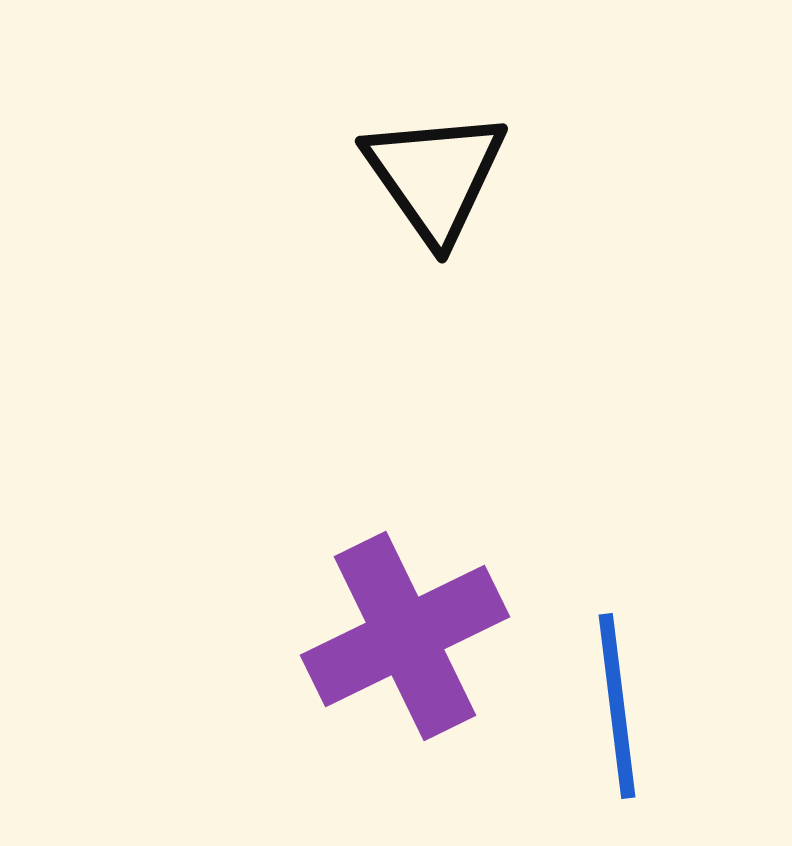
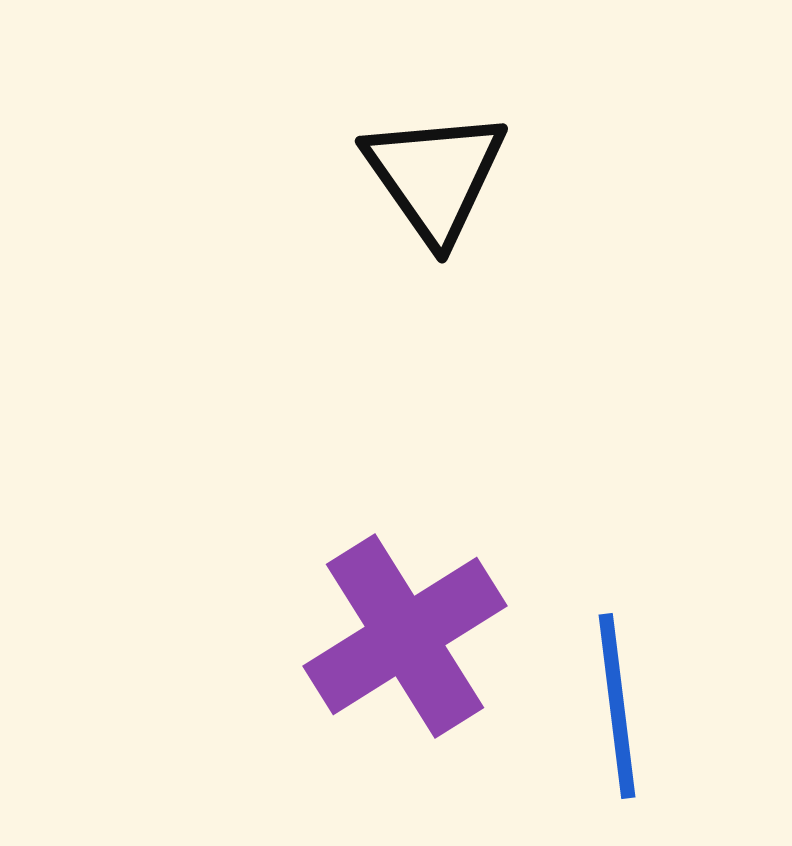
purple cross: rotated 6 degrees counterclockwise
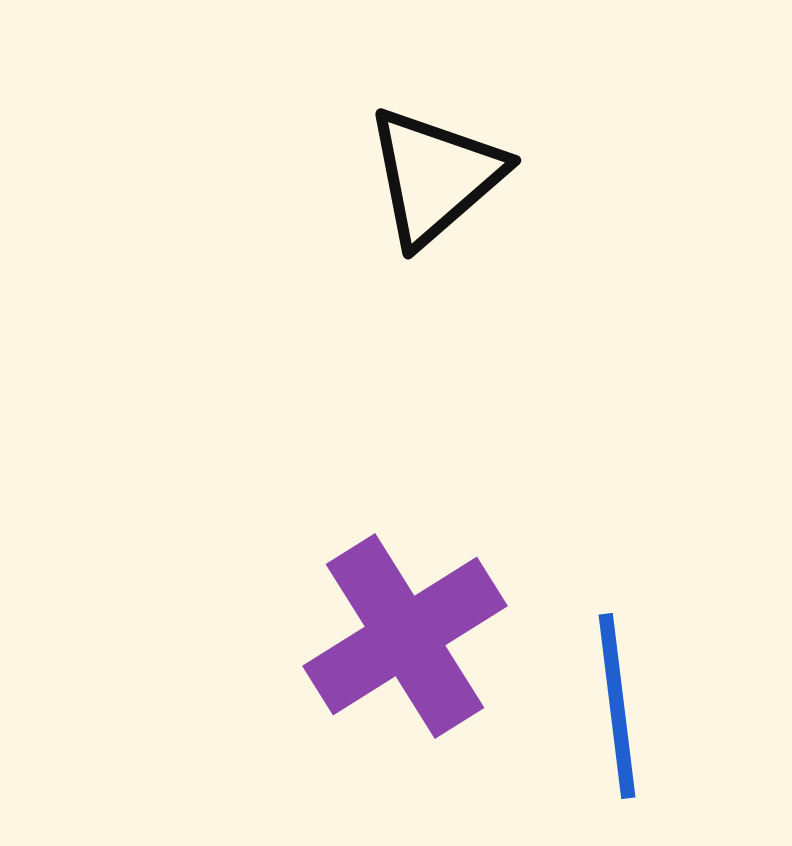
black triangle: rotated 24 degrees clockwise
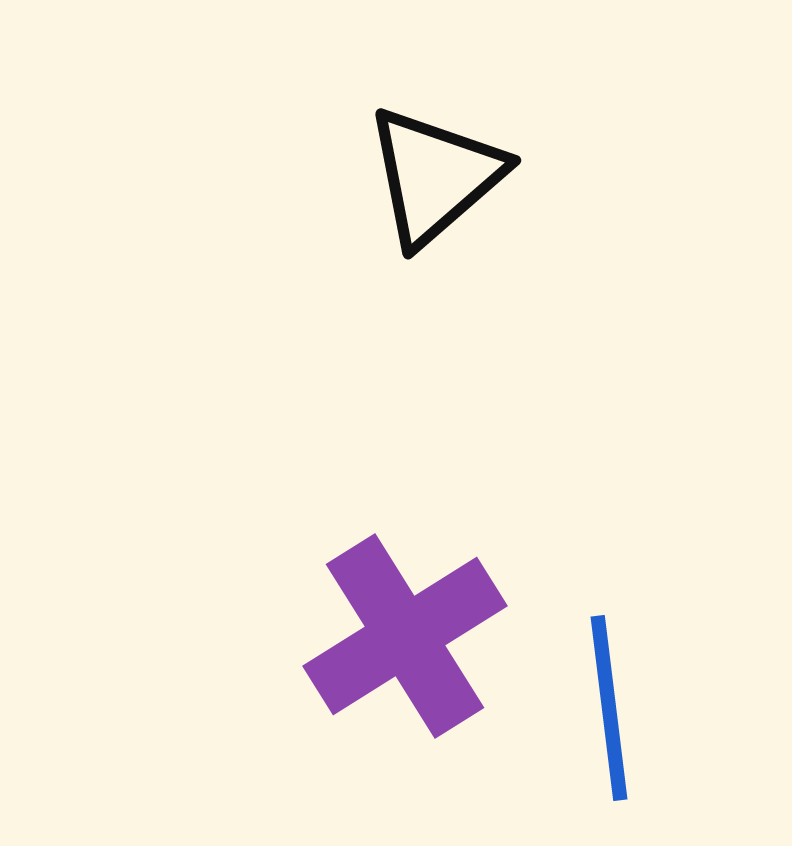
blue line: moved 8 px left, 2 px down
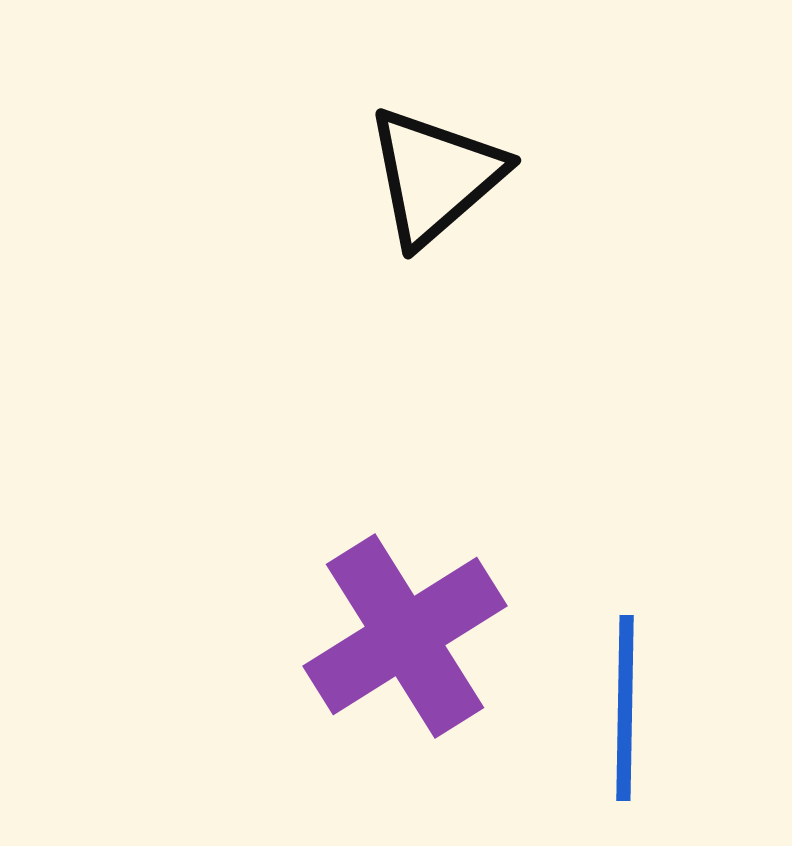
blue line: moved 16 px right; rotated 8 degrees clockwise
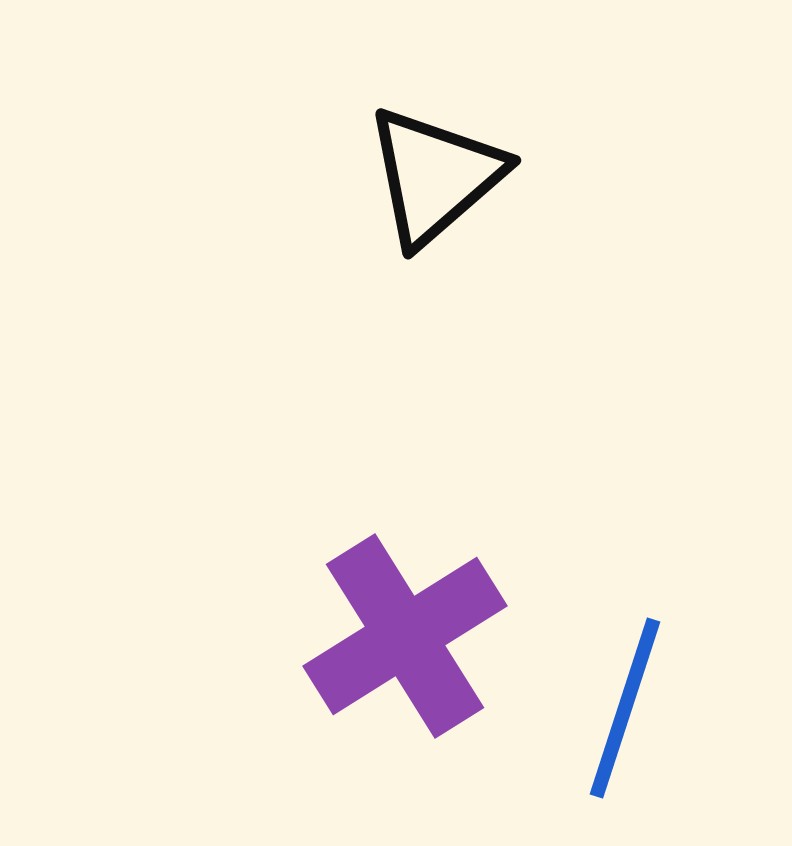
blue line: rotated 17 degrees clockwise
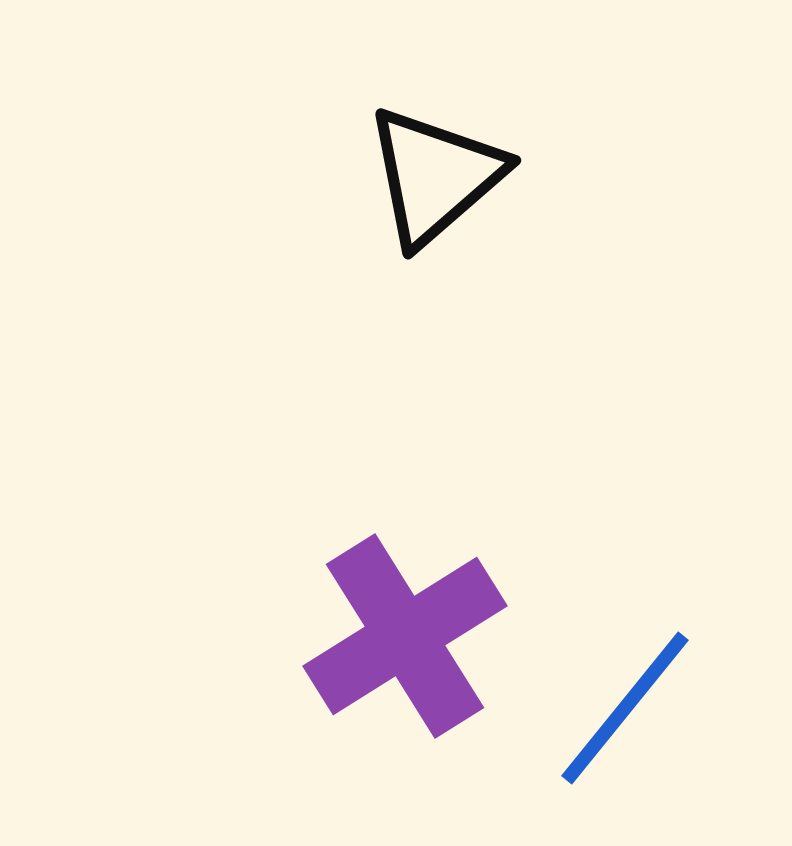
blue line: rotated 21 degrees clockwise
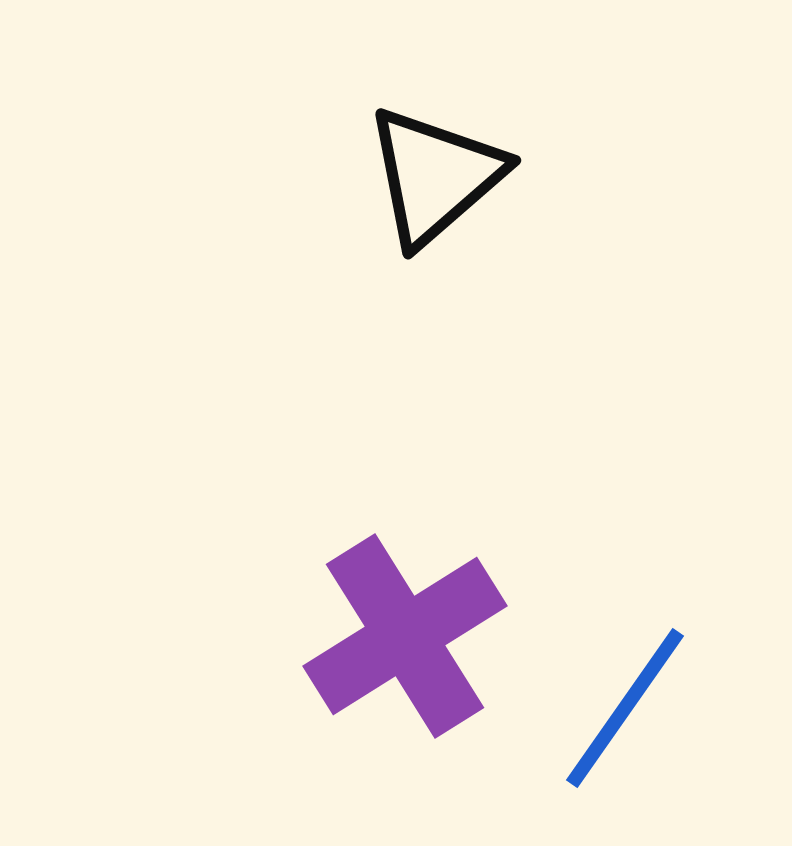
blue line: rotated 4 degrees counterclockwise
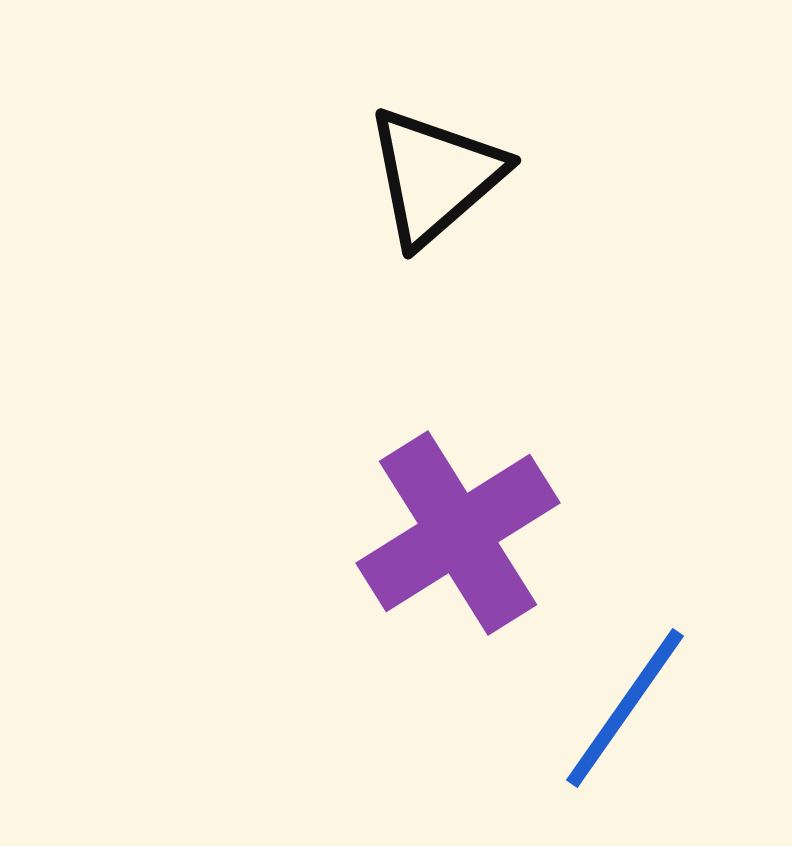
purple cross: moved 53 px right, 103 px up
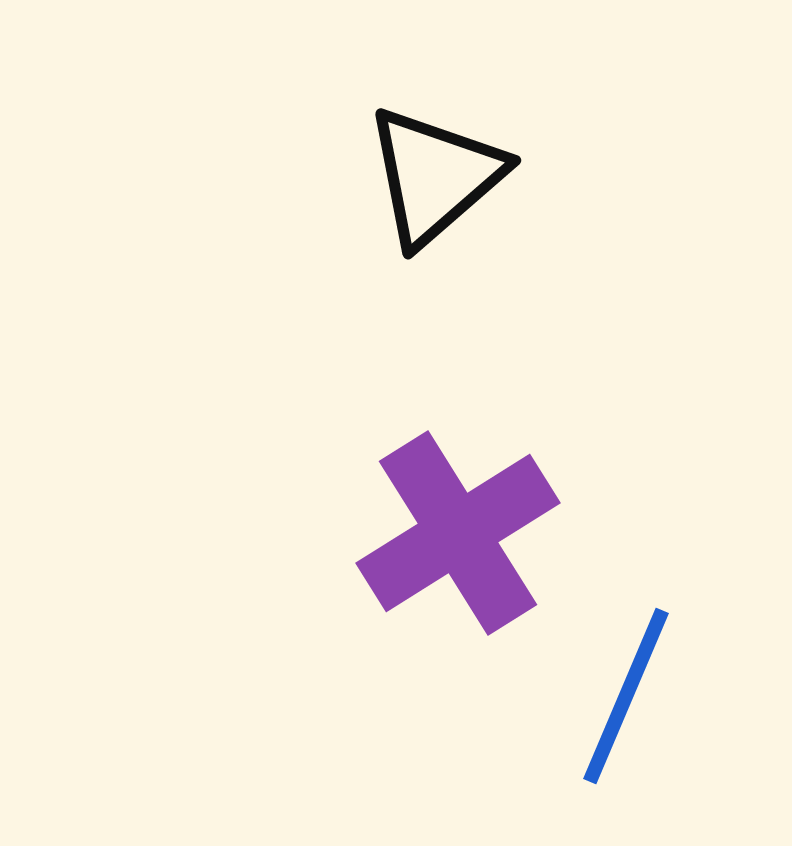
blue line: moved 1 px right, 12 px up; rotated 12 degrees counterclockwise
